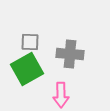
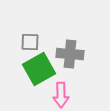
green square: moved 12 px right
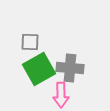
gray cross: moved 14 px down
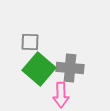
green square: rotated 20 degrees counterclockwise
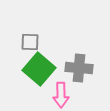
gray cross: moved 9 px right
